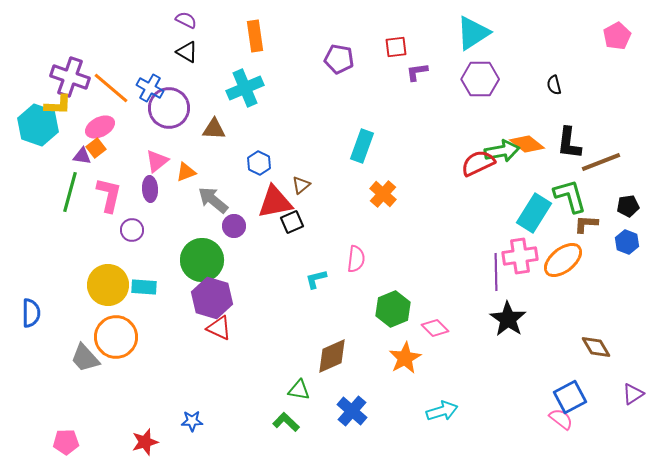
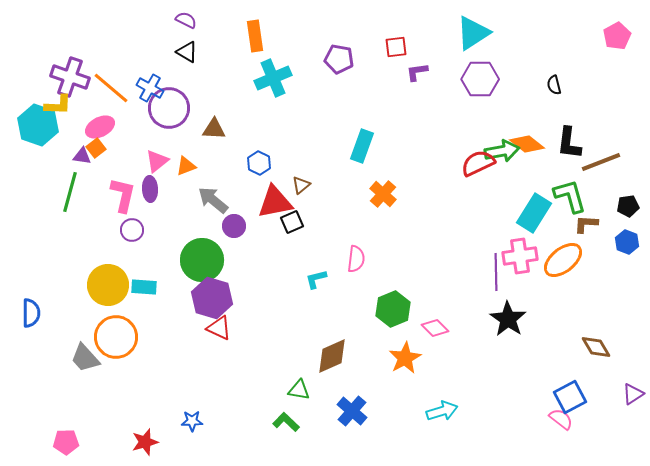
cyan cross at (245, 88): moved 28 px right, 10 px up
orange triangle at (186, 172): moved 6 px up
pink L-shape at (109, 195): moved 14 px right
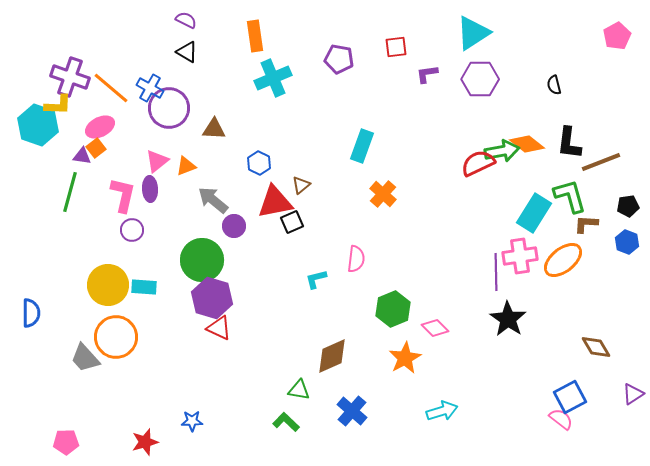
purple L-shape at (417, 72): moved 10 px right, 2 px down
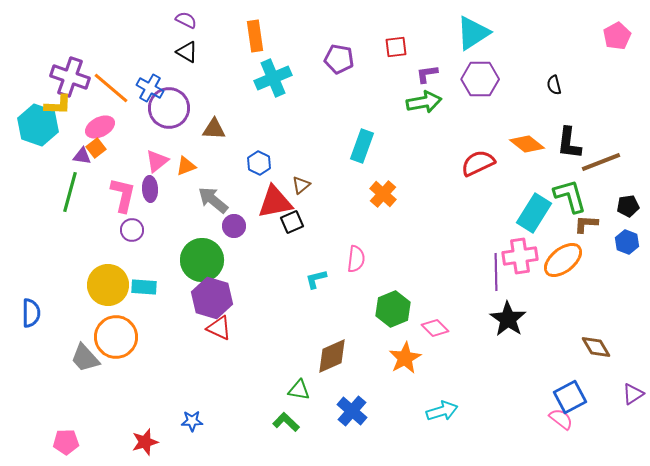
green arrow at (502, 151): moved 78 px left, 49 px up
